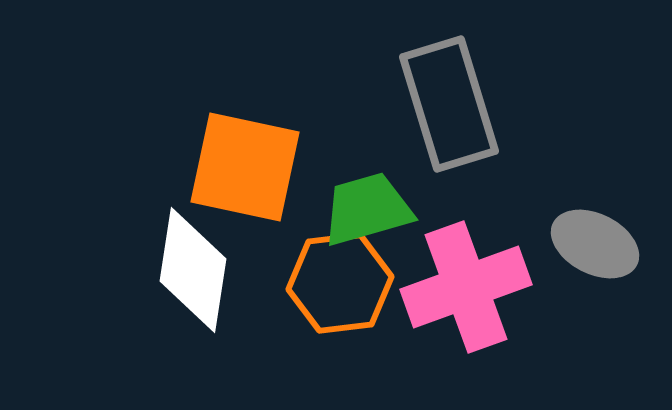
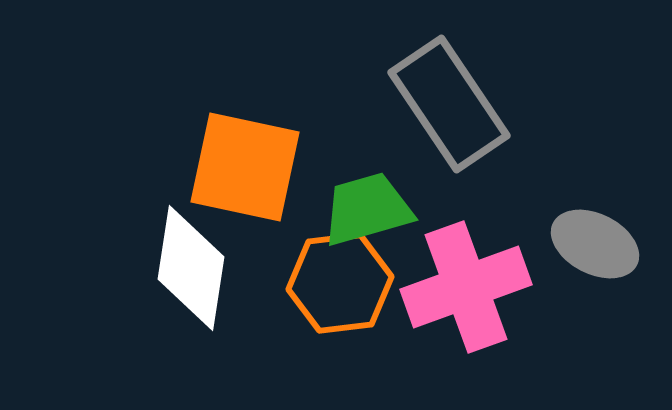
gray rectangle: rotated 17 degrees counterclockwise
white diamond: moved 2 px left, 2 px up
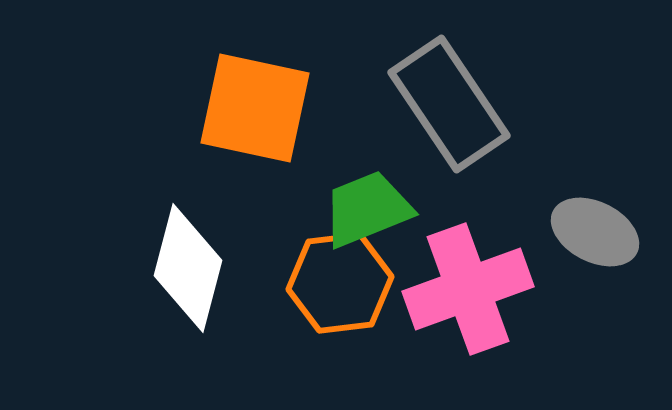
orange square: moved 10 px right, 59 px up
green trapezoid: rotated 6 degrees counterclockwise
gray ellipse: moved 12 px up
white diamond: moved 3 px left; rotated 6 degrees clockwise
pink cross: moved 2 px right, 2 px down
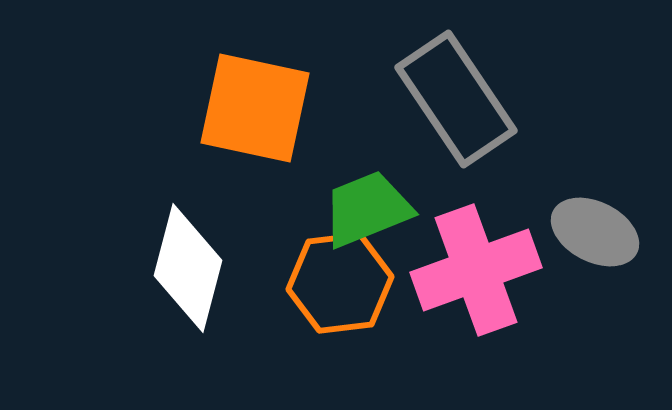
gray rectangle: moved 7 px right, 5 px up
pink cross: moved 8 px right, 19 px up
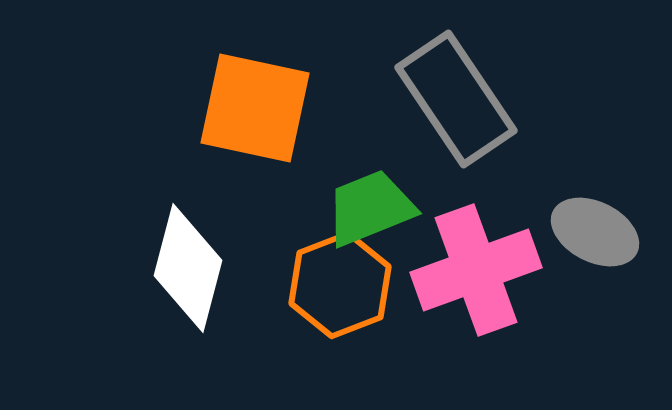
green trapezoid: moved 3 px right, 1 px up
orange hexagon: moved 2 px down; rotated 14 degrees counterclockwise
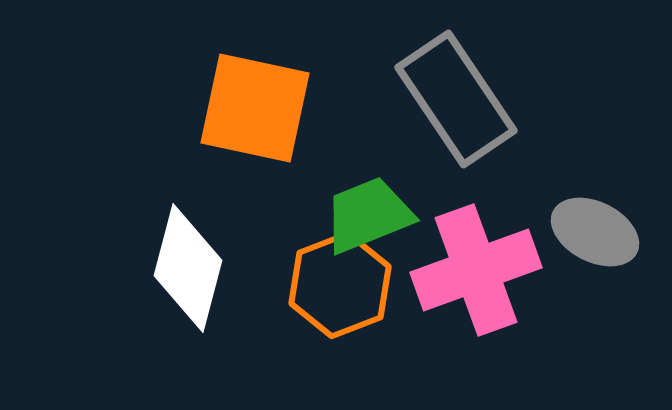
green trapezoid: moved 2 px left, 7 px down
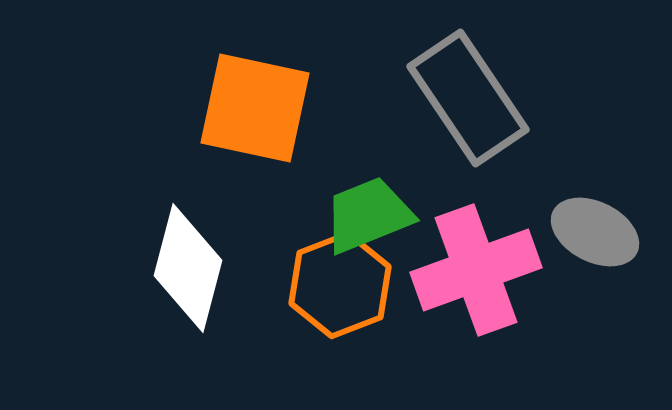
gray rectangle: moved 12 px right, 1 px up
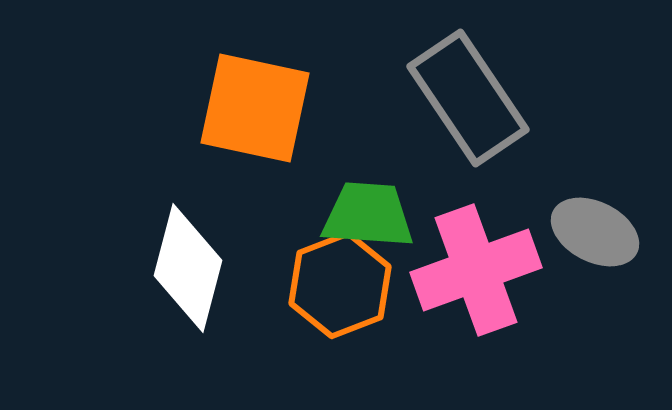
green trapezoid: rotated 26 degrees clockwise
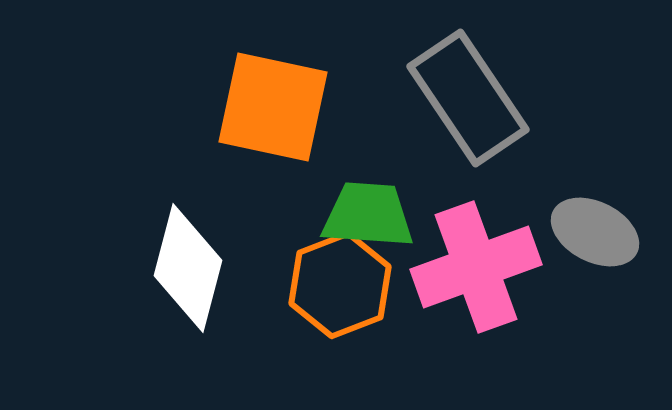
orange square: moved 18 px right, 1 px up
pink cross: moved 3 px up
